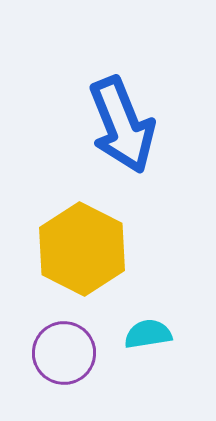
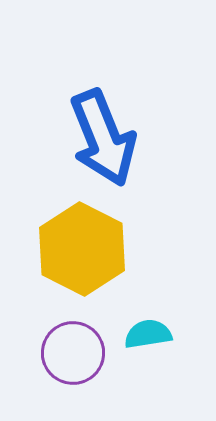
blue arrow: moved 19 px left, 13 px down
purple circle: moved 9 px right
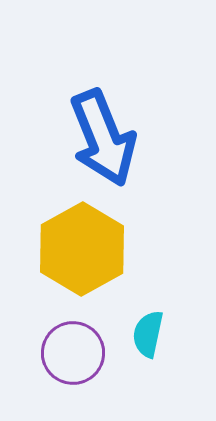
yellow hexagon: rotated 4 degrees clockwise
cyan semicircle: rotated 69 degrees counterclockwise
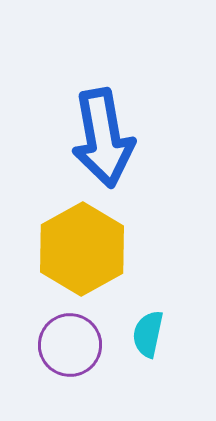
blue arrow: rotated 12 degrees clockwise
purple circle: moved 3 px left, 8 px up
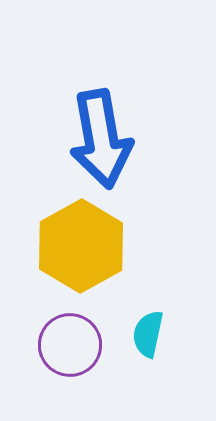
blue arrow: moved 2 px left, 1 px down
yellow hexagon: moved 1 px left, 3 px up
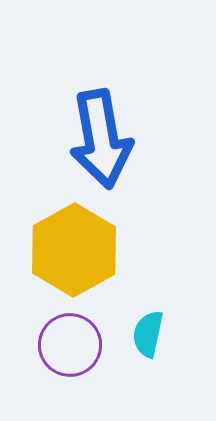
yellow hexagon: moved 7 px left, 4 px down
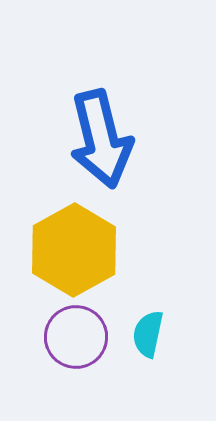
blue arrow: rotated 4 degrees counterclockwise
purple circle: moved 6 px right, 8 px up
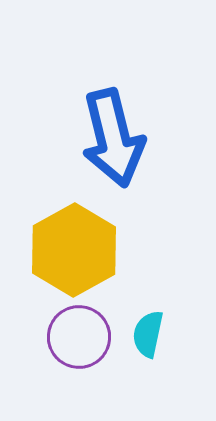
blue arrow: moved 12 px right, 1 px up
purple circle: moved 3 px right
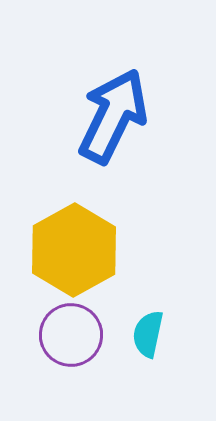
blue arrow: moved 22 px up; rotated 140 degrees counterclockwise
purple circle: moved 8 px left, 2 px up
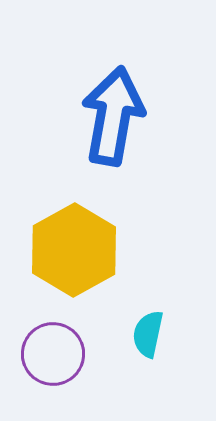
blue arrow: rotated 16 degrees counterclockwise
purple circle: moved 18 px left, 19 px down
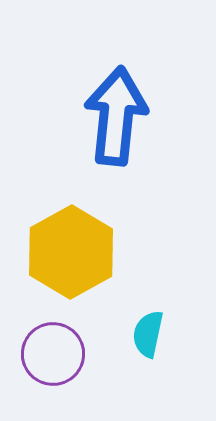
blue arrow: moved 3 px right; rotated 4 degrees counterclockwise
yellow hexagon: moved 3 px left, 2 px down
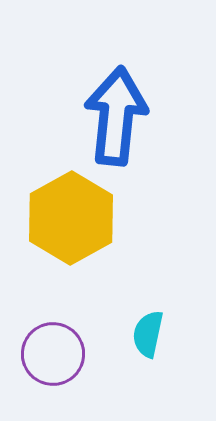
yellow hexagon: moved 34 px up
